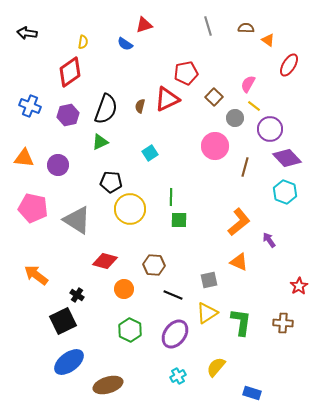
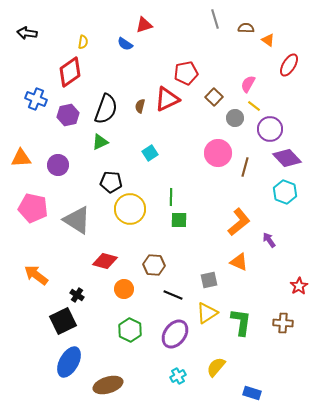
gray line at (208, 26): moved 7 px right, 7 px up
blue cross at (30, 106): moved 6 px right, 7 px up
pink circle at (215, 146): moved 3 px right, 7 px down
orange triangle at (24, 158): moved 3 px left; rotated 10 degrees counterclockwise
blue ellipse at (69, 362): rotated 24 degrees counterclockwise
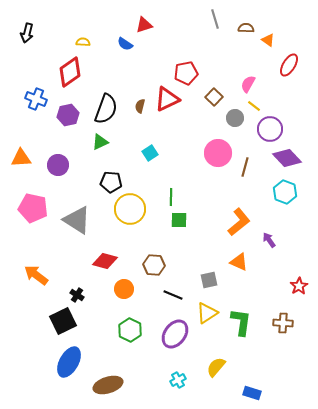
black arrow at (27, 33): rotated 84 degrees counterclockwise
yellow semicircle at (83, 42): rotated 96 degrees counterclockwise
cyan cross at (178, 376): moved 4 px down
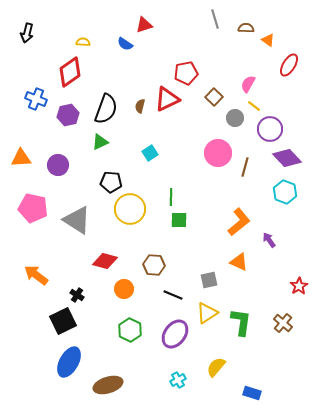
brown cross at (283, 323): rotated 36 degrees clockwise
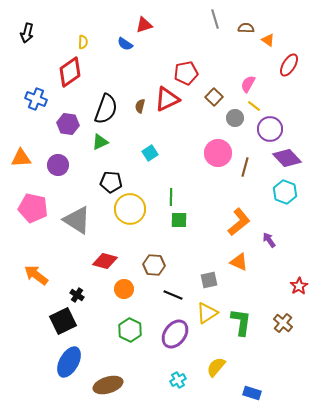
yellow semicircle at (83, 42): rotated 88 degrees clockwise
purple hexagon at (68, 115): moved 9 px down; rotated 20 degrees clockwise
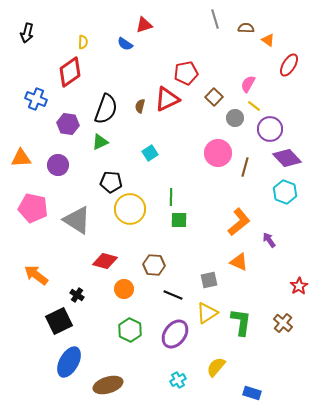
black square at (63, 321): moved 4 px left
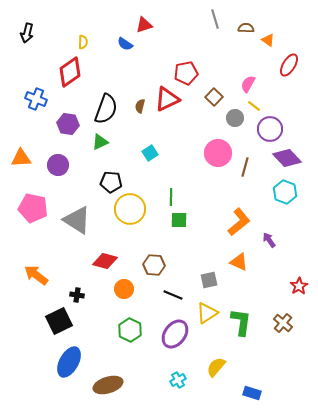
black cross at (77, 295): rotated 24 degrees counterclockwise
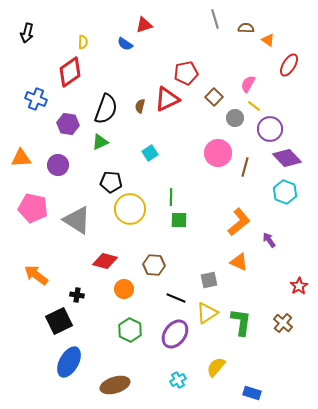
black line at (173, 295): moved 3 px right, 3 px down
brown ellipse at (108, 385): moved 7 px right
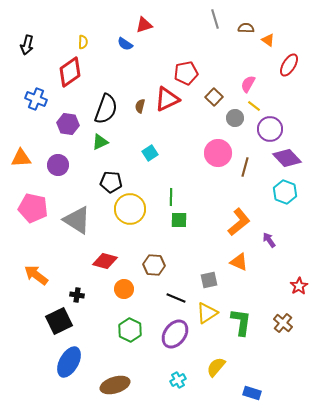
black arrow at (27, 33): moved 12 px down
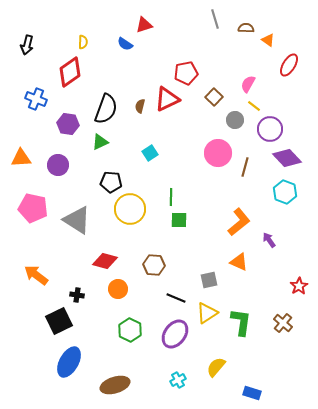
gray circle at (235, 118): moved 2 px down
orange circle at (124, 289): moved 6 px left
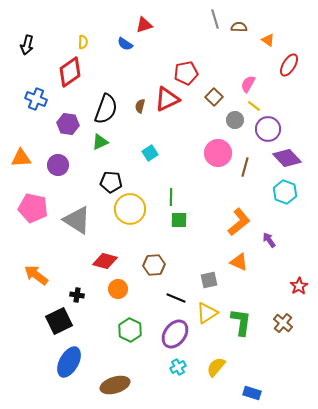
brown semicircle at (246, 28): moved 7 px left, 1 px up
purple circle at (270, 129): moved 2 px left
brown hexagon at (154, 265): rotated 10 degrees counterclockwise
cyan cross at (178, 380): moved 13 px up
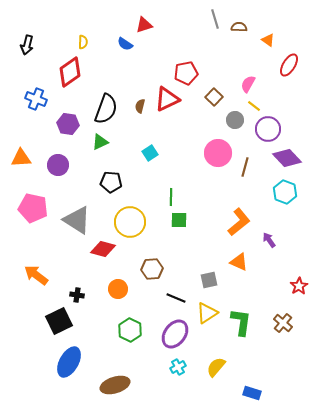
yellow circle at (130, 209): moved 13 px down
red diamond at (105, 261): moved 2 px left, 12 px up
brown hexagon at (154, 265): moved 2 px left, 4 px down
